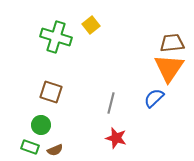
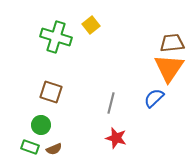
brown semicircle: moved 1 px left, 1 px up
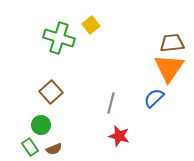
green cross: moved 3 px right, 1 px down
brown square: rotated 30 degrees clockwise
red star: moved 3 px right, 2 px up
green rectangle: rotated 36 degrees clockwise
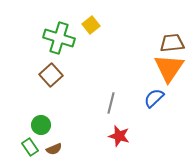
brown square: moved 17 px up
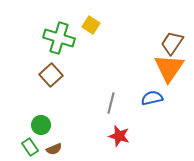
yellow square: rotated 18 degrees counterclockwise
brown trapezoid: rotated 50 degrees counterclockwise
blue semicircle: moved 2 px left; rotated 30 degrees clockwise
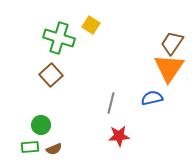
red star: rotated 20 degrees counterclockwise
green rectangle: rotated 60 degrees counterclockwise
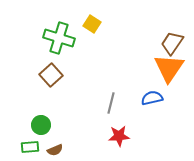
yellow square: moved 1 px right, 1 px up
brown semicircle: moved 1 px right, 1 px down
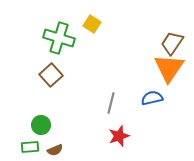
red star: rotated 15 degrees counterclockwise
